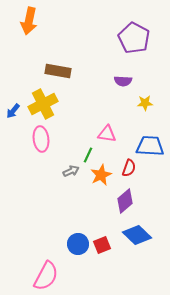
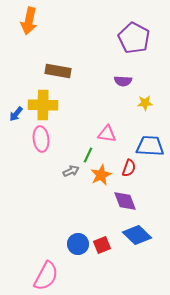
yellow cross: moved 1 px down; rotated 28 degrees clockwise
blue arrow: moved 3 px right, 3 px down
purple diamond: rotated 70 degrees counterclockwise
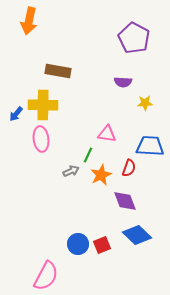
purple semicircle: moved 1 px down
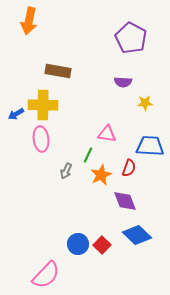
purple pentagon: moved 3 px left
blue arrow: rotated 21 degrees clockwise
gray arrow: moved 5 px left; rotated 140 degrees clockwise
red square: rotated 24 degrees counterclockwise
pink semicircle: moved 1 px up; rotated 16 degrees clockwise
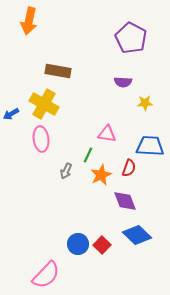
yellow cross: moved 1 px right, 1 px up; rotated 28 degrees clockwise
blue arrow: moved 5 px left
